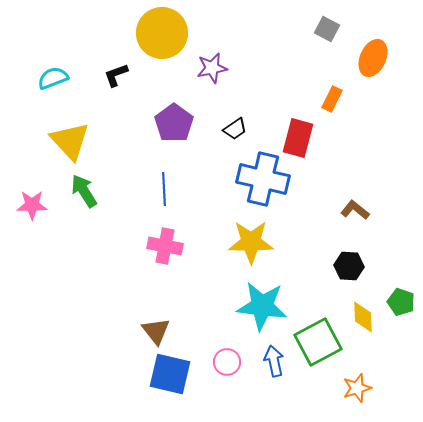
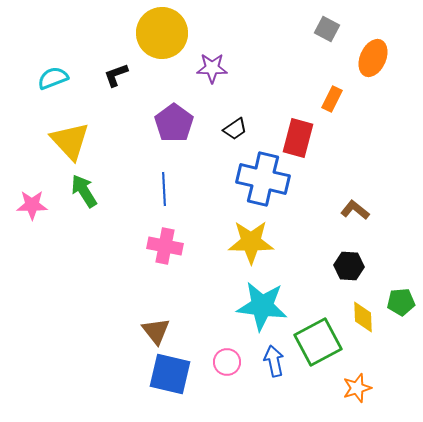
purple star: rotated 12 degrees clockwise
green pentagon: rotated 24 degrees counterclockwise
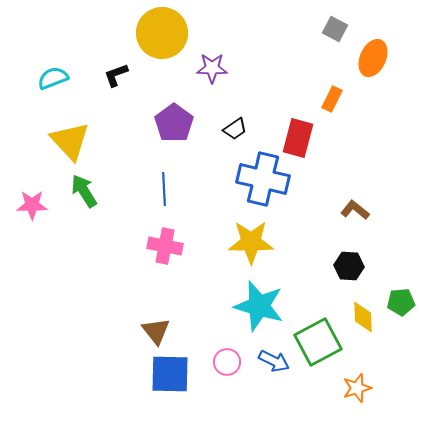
gray square: moved 8 px right
cyan star: moved 3 px left; rotated 9 degrees clockwise
blue arrow: rotated 128 degrees clockwise
blue square: rotated 12 degrees counterclockwise
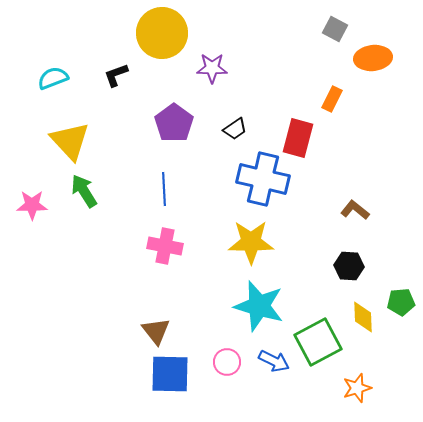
orange ellipse: rotated 60 degrees clockwise
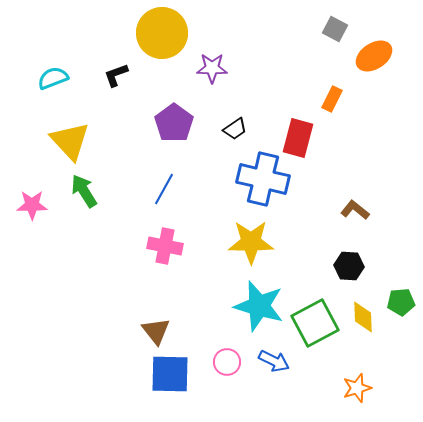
orange ellipse: moved 1 px right, 2 px up; rotated 27 degrees counterclockwise
blue line: rotated 32 degrees clockwise
green square: moved 3 px left, 19 px up
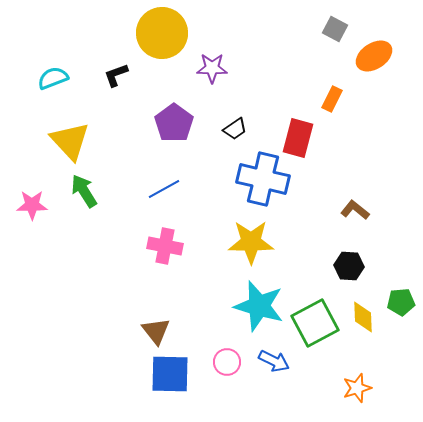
blue line: rotated 32 degrees clockwise
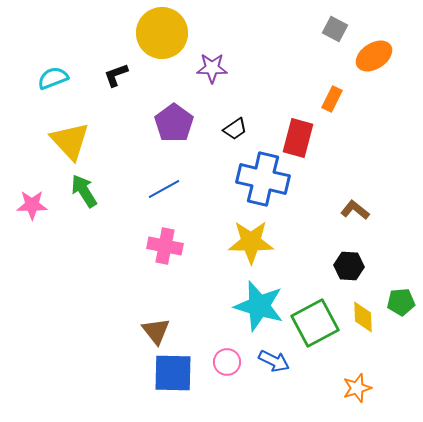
blue square: moved 3 px right, 1 px up
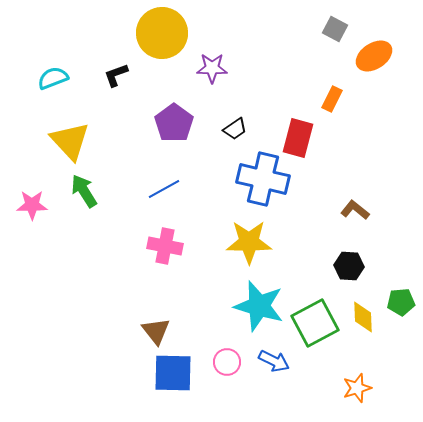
yellow star: moved 2 px left
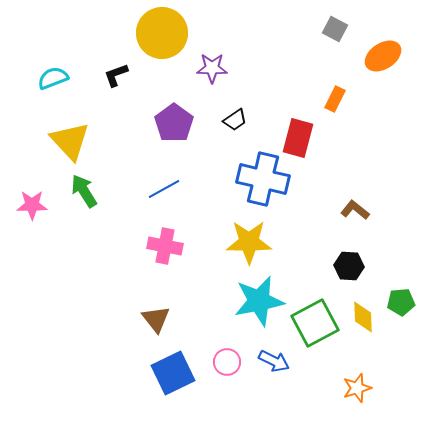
orange ellipse: moved 9 px right
orange rectangle: moved 3 px right
black trapezoid: moved 9 px up
cyan star: moved 5 px up; rotated 27 degrees counterclockwise
brown triangle: moved 12 px up
blue square: rotated 27 degrees counterclockwise
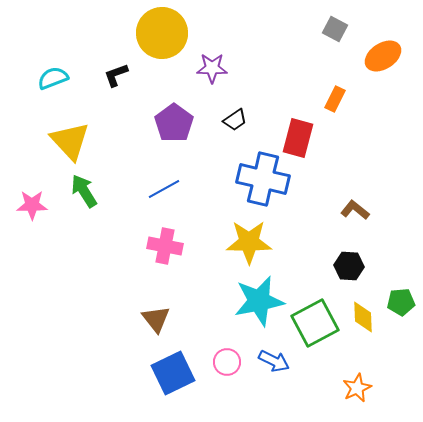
orange star: rotated 8 degrees counterclockwise
